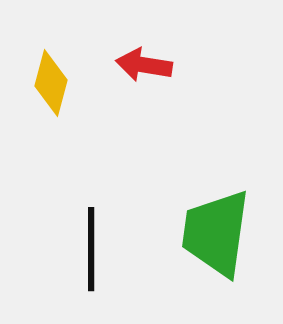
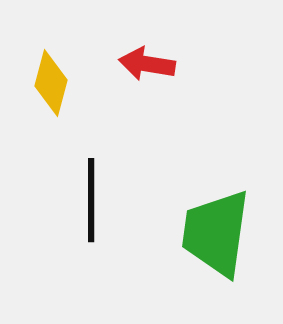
red arrow: moved 3 px right, 1 px up
black line: moved 49 px up
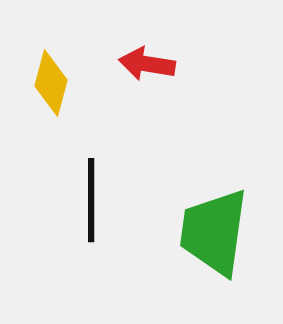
green trapezoid: moved 2 px left, 1 px up
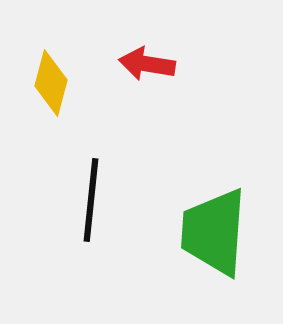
black line: rotated 6 degrees clockwise
green trapezoid: rotated 4 degrees counterclockwise
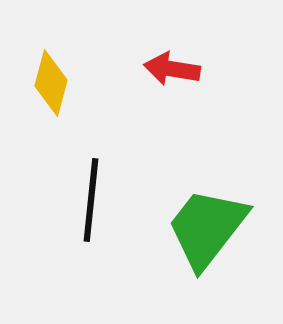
red arrow: moved 25 px right, 5 px down
green trapezoid: moved 7 px left, 4 px up; rotated 34 degrees clockwise
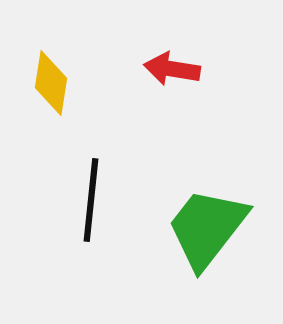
yellow diamond: rotated 6 degrees counterclockwise
